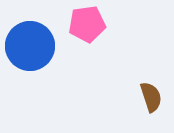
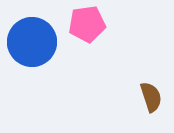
blue circle: moved 2 px right, 4 px up
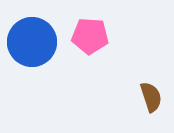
pink pentagon: moved 3 px right, 12 px down; rotated 12 degrees clockwise
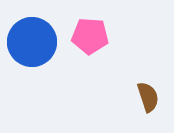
brown semicircle: moved 3 px left
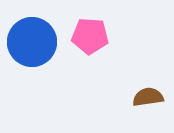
brown semicircle: rotated 80 degrees counterclockwise
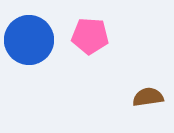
blue circle: moved 3 px left, 2 px up
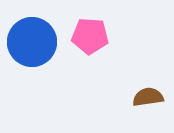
blue circle: moved 3 px right, 2 px down
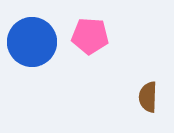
brown semicircle: rotated 80 degrees counterclockwise
